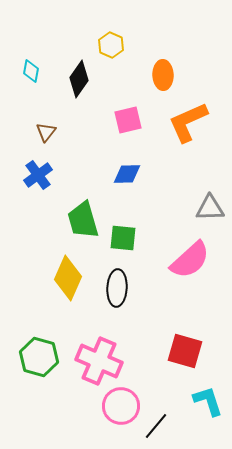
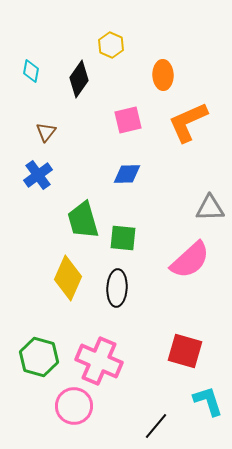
pink circle: moved 47 px left
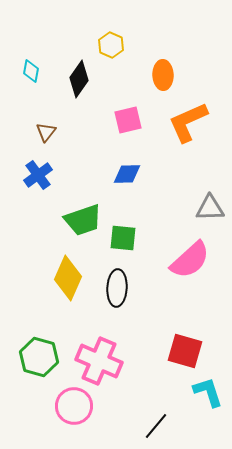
green trapezoid: rotated 93 degrees counterclockwise
cyan L-shape: moved 9 px up
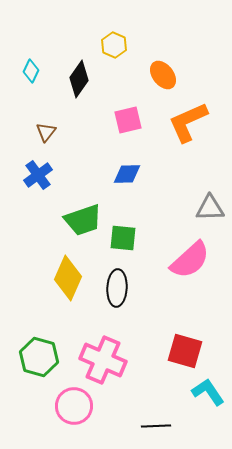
yellow hexagon: moved 3 px right
cyan diamond: rotated 15 degrees clockwise
orange ellipse: rotated 36 degrees counterclockwise
pink cross: moved 4 px right, 1 px up
cyan L-shape: rotated 16 degrees counterclockwise
black line: rotated 48 degrees clockwise
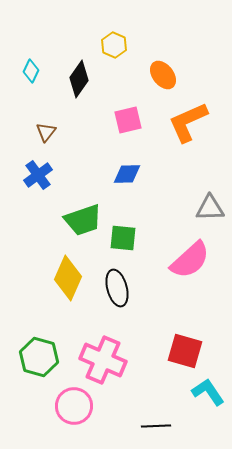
black ellipse: rotated 18 degrees counterclockwise
